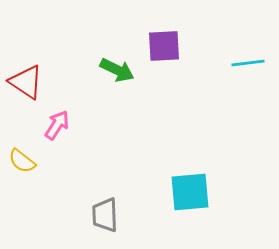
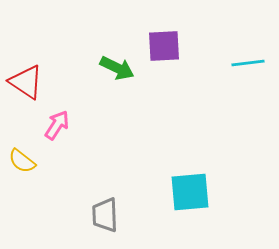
green arrow: moved 2 px up
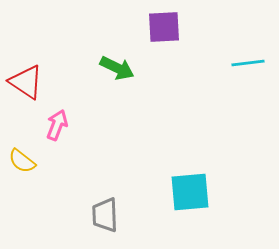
purple square: moved 19 px up
pink arrow: rotated 12 degrees counterclockwise
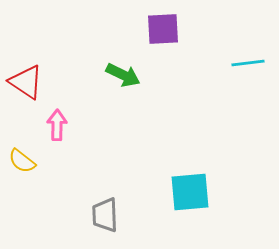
purple square: moved 1 px left, 2 px down
green arrow: moved 6 px right, 7 px down
pink arrow: rotated 20 degrees counterclockwise
